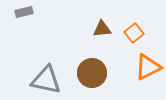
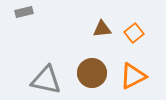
orange triangle: moved 15 px left, 9 px down
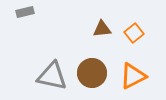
gray rectangle: moved 1 px right
gray triangle: moved 6 px right, 4 px up
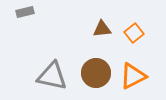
brown circle: moved 4 px right
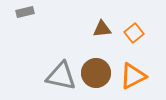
gray triangle: moved 9 px right
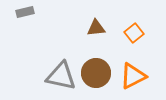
brown triangle: moved 6 px left, 1 px up
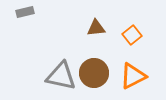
orange square: moved 2 px left, 2 px down
brown circle: moved 2 px left
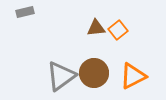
orange square: moved 14 px left, 5 px up
gray triangle: rotated 48 degrees counterclockwise
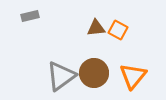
gray rectangle: moved 5 px right, 4 px down
orange square: rotated 24 degrees counterclockwise
orange triangle: rotated 24 degrees counterclockwise
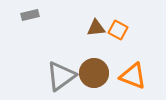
gray rectangle: moved 1 px up
orange triangle: rotated 48 degrees counterclockwise
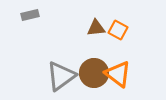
orange triangle: moved 15 px left, 2 px up; rotated 16 degrees clockwise
